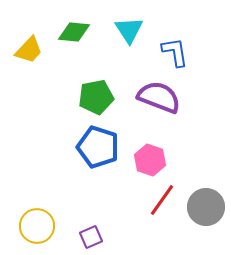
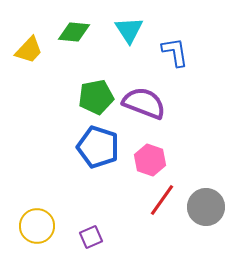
purple semicircle: moved 15 px left, 6 px down
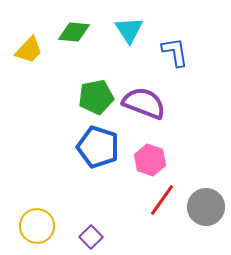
purple square: rotated 20 degrees counterclockwise
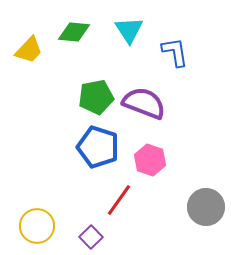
red line: moved 43 px left
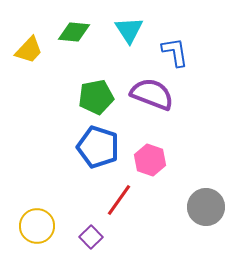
purple semicircle: moved 8 px right, 9 px up
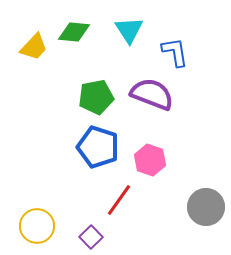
yellow trapezoid: moved 5 px right, 3 px up
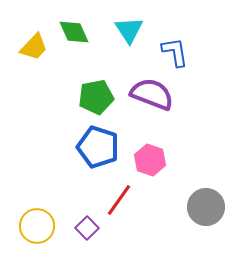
green diamond: rotated 60 degrees clockwise
purple square: moved 4 px left, 9 px up
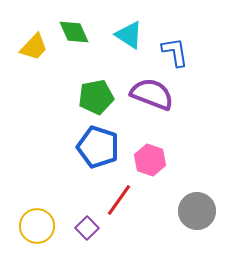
cyan triangle: moved 5 px down; rotated 24 degrees counterclockwise
gray circle: moved 9 px left, 4 px down
